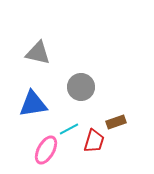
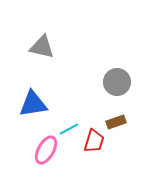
gray triangle: moved 4 px right, 6 px up
gray circle: moved 36 px right, 5 px up
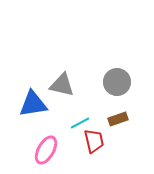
gray triangle: moved 20 px right, 38 px down
brown rectangle: moved 2 px right, 3 px up
cyan line: moved 11 px right, 6 px up
red trapezoid: rotated 30 degrees counterclockwise
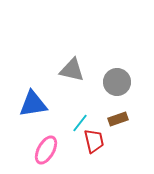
gray triangle: moved 10 px right, 15 px up
cyan line: rotated 24 degrees counterclockwise
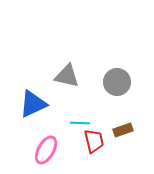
gray triangle: moved 5 px left, 6 px down
blue triangle: rotated 16 degrees counterclockwise
brown rectangle: moved 5 px right, 11 px down
cyan line: rotated 54 degrees clockwise
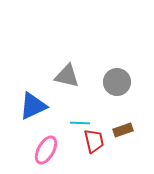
blue triangle: moved 2 px down
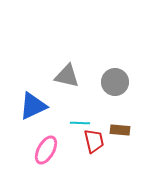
gray circle: moved 2 px left
brown rectangle: moved 3 px left; rotated 24 degrees clockwise
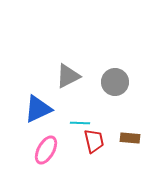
gray triangle: moved 1 px right; rotated 40 degrees counterclockwise
blue triangle: moved 5 px right, 3 px down
brown rectangle: moved 10 px right, 8 px down
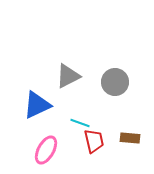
blue triangle: moved 1 px left, 4 px up
cyan line: rotated 18 degrees clockwise
